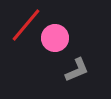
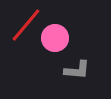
gray L-shape: rotated 28 degrees clockwise
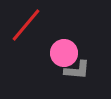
pink circle: moved 9 px right, 15 px down
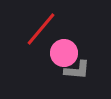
red line: moved 15 px right, 4 px down
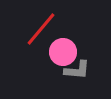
pink circle: moved 1 px left, 1 px up
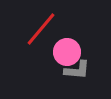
pink circle: moved 4 px right
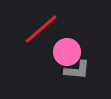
red line: rotated 9 degrees clockwise
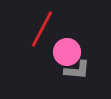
red line: moved 1 px right; rotated 21 degrees counterclockwise
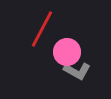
gray L-shape: moved 1 px down; rotated 24 degrees clockwise
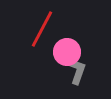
gray L-shape: rotated 100 degrees counterclockwise
